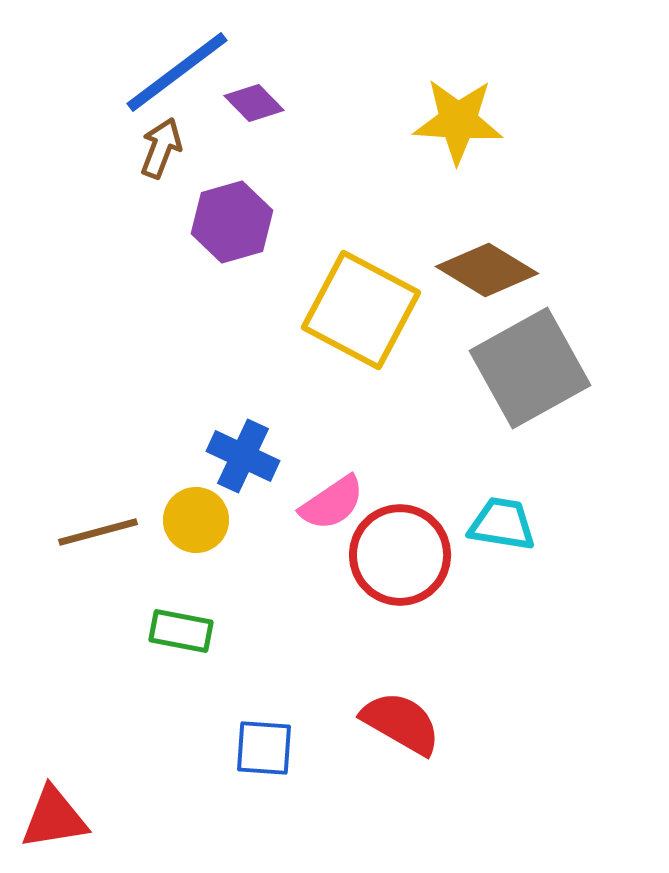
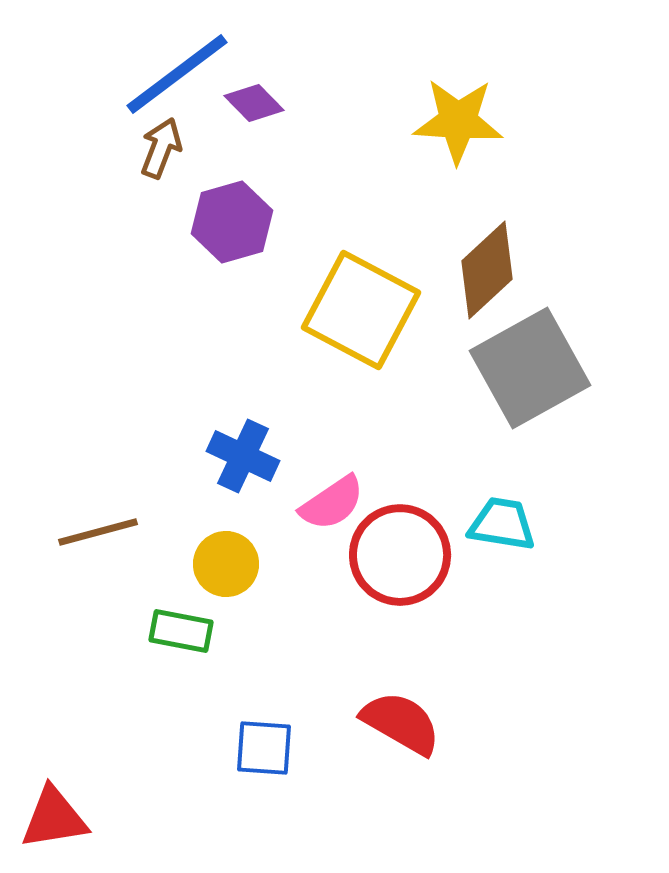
blue line: moved 2 px down
brown diamond: rotated 74 degrees counterclockwise
yellow circle: moved 30 px right, 44 px down
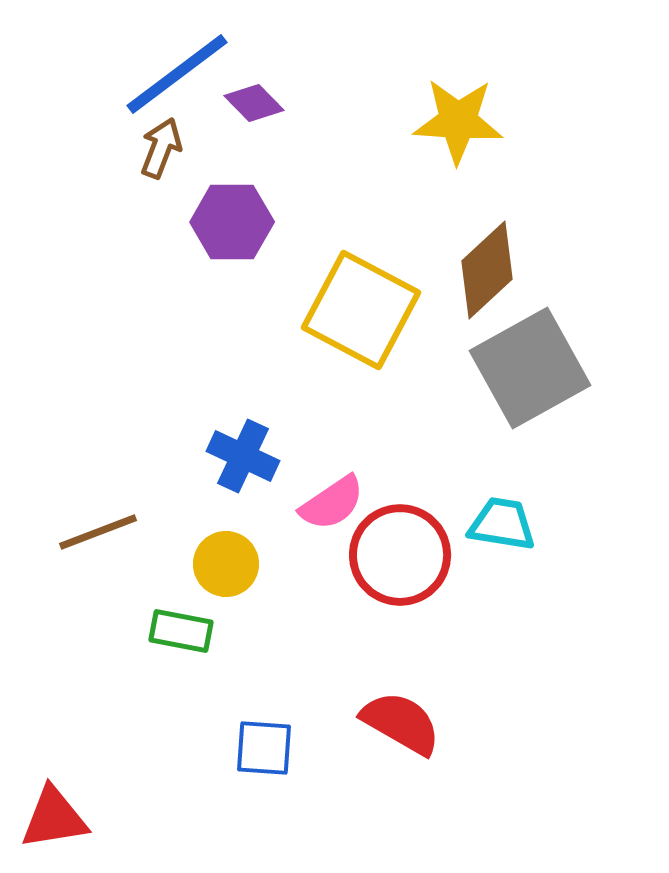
purple hexagon: rotated 16 degrees clockwise
brown line: rotated 6 degrees counterclockwise
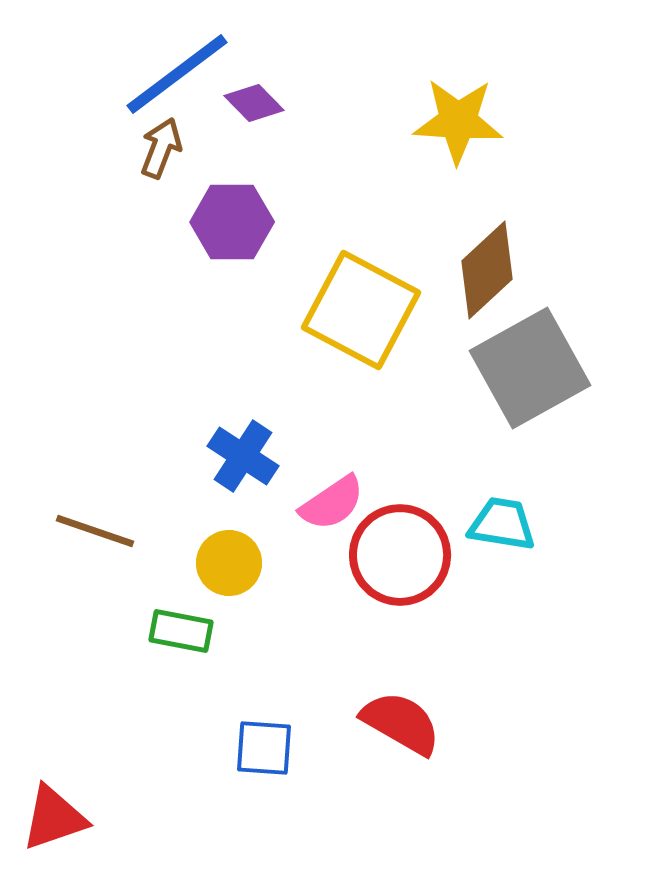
blue cross: rotated 8 degrees clockwise
brown line: moved 3 px left, 1 px up; rotated 40 degrees clockwise
yellow circle: moved 3 px right, 1 px up
red triangle: rotated 10 degrees counterclockwise
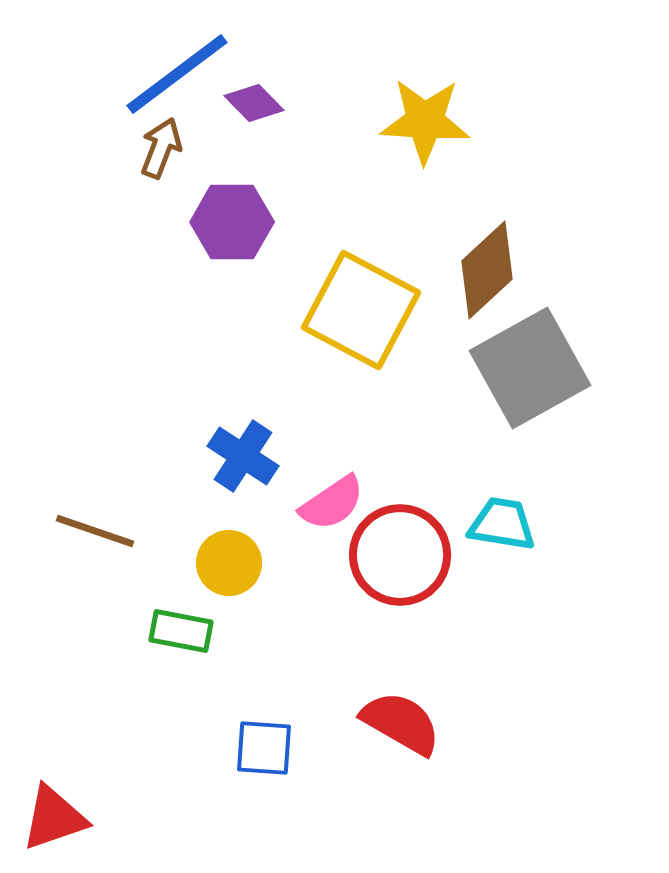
yellow star: moved 33 px left
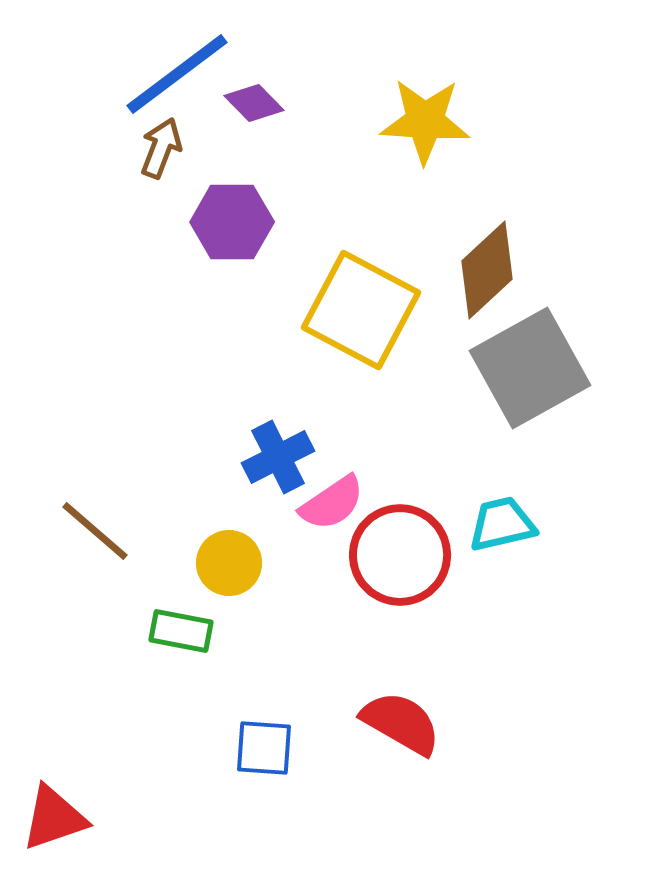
blue cross: moved 35 px right, 1 px down; rotated 30 degrees clockwise
cyan trapezoid: rotated 22 degrees counterclockwise
brown line: rotated 22 degrees clockwise
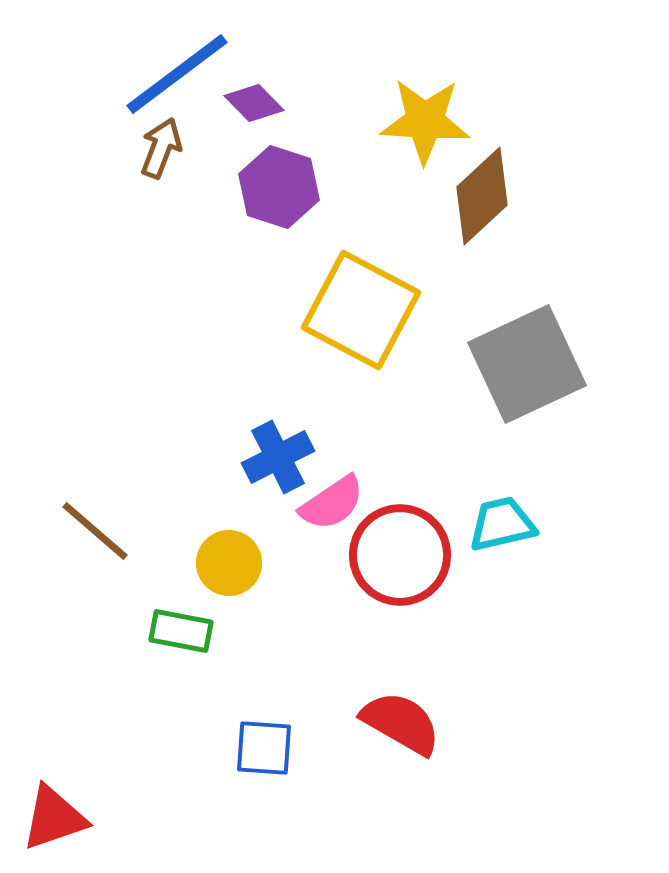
purple hexagon: moved 47 px right, 35 px up; rotated 18 degrees clockwise
brown diamond: moved 5 px left, 74 px up
gray square: moved 3 px left, 4 px up; rotated 4 degrees clockwise
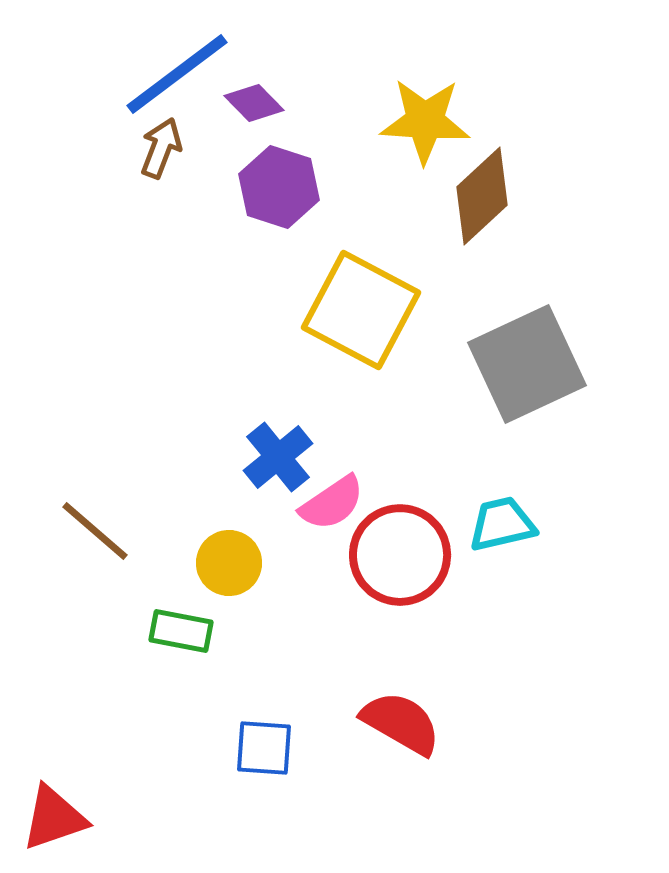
blue cross: rotated 12 degrees counterclockwise
